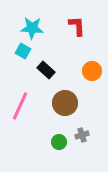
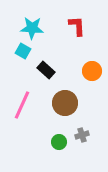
pink line: moved 2 px right, 1 px up
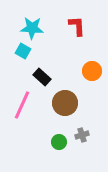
black rectangle: moved 4 px left, 7 px down
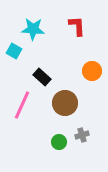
cyan star: moved 1 px right, 1 px down
cyan square: moved 9 px left
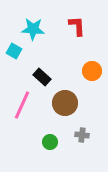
gray cross: rotated 24 degrees clockwise
green circle: moved 9 px left
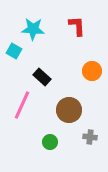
brown circle: moved 4 px right, 7 px down
gray cross: moved 8 px right, 2 px down
